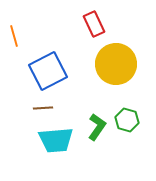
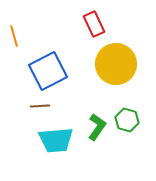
brown line: moved 3 px left, 2 px up
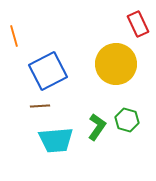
red rectangle: moved 44 px right
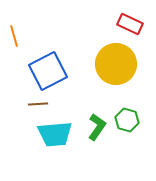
red rectangle: moved 8 px left; rotated 40 degrees counterclockwise
brown line: moved 2 px left, 2 px up
cyan trapezoid: moved 1 px left, 6 px up
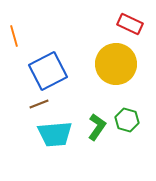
brown line: moved 1 px right; rotated 18 degrees counterclockwise
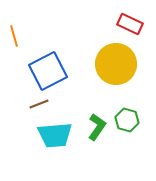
cyan trapezoid: moved 1 px down
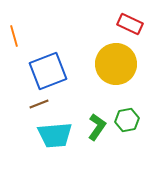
blue square: rotated 6 degrees clockwise
green hexagon: rotated 25 degrees counterclockwise
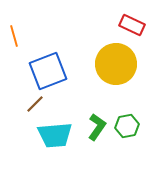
red rectangle: moved 2 px right, 1 px down
brown line: moved 4 px left; rotated 24 degrees counterclockwise
green hexagon: moved 6 px down
